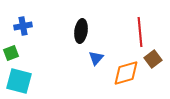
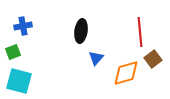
green square: moved 2 px right, 1 px up
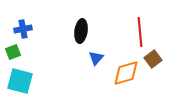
blue cross: moved 3 px down
cyan square: moved 1 px right
